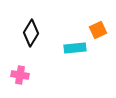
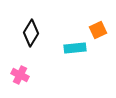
pink cross: rotated 18 degrees clockwise
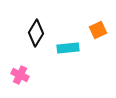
black diamond: moved 5 px right
cyan rectangle: moved 7 px left
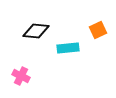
black diamond: moved 2 px up; rotated 64 degrees clockwise
pink cross: moved 1 px right, 1 px down
